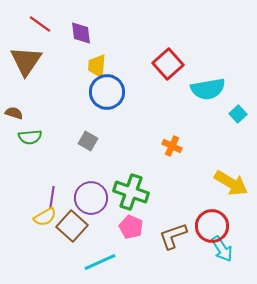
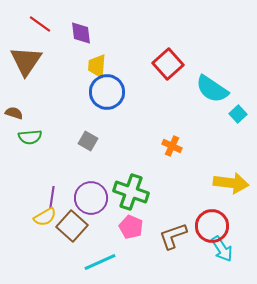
cyan semicircle: moved 4 px right; rotated 44 degrees clockwise
yellow arrow: rotated 24 degrees counterclockwise
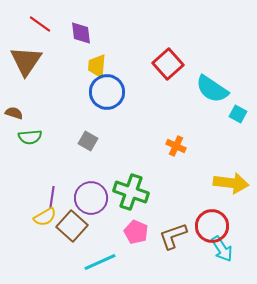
cyan square: rotated 18 degrees counterclockwise
orange cross: moved 4 px right
pink pentagon: moved 5 px right, 5 px down
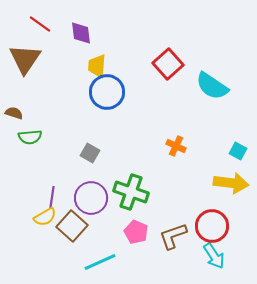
brown triangle: moved 1 px left, 2 px up
cyan semicircle: moved 3 px up
cyan square: moved 37 px down
gray square: moved 2 px right, 12 px down
cyan arrow: moved 8 px left, 7 px down
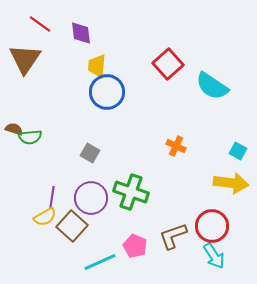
brown semicircle: moved 16 px down
pink pentagon: moved 1 px left, 14 px down
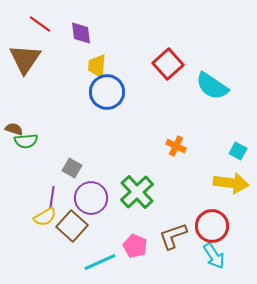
green semicircle: moved 4 px left, 4 px down
gray square: moved 18 px left, 15 px down
green cross: moved 6 px right; rotated 28 degrees clockwise
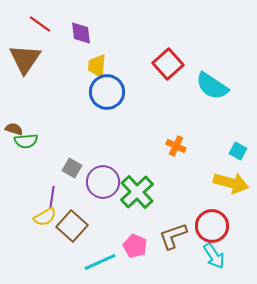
yellow arrow: rotated 8 degrees clockwise
purple circle: moved 12 px right, 16 px up
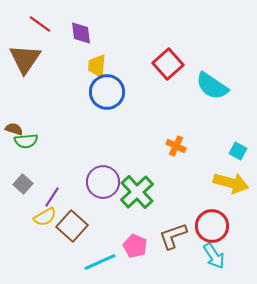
gray square: moved 49 px left, 16 px down; rotated 12 degrees clockwise
purple line: rotated 25 degrees clockwise
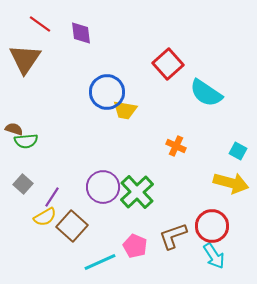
yellow trapezoid: moved 28 px right, 44 px down; rotated 85 degrees counterclockwise
cyan semicircle: moved 6 px left, 7 px down
purple circle: moved 5 px down
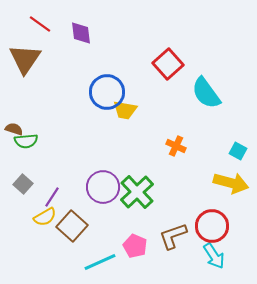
cyan semicircle: rotated 20 degrees clockwise
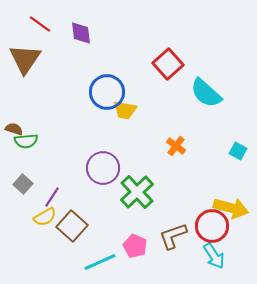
cyan semicircle: rotated 12 degrees counterclockwise
orange cross: rotated 12 degrees clockwise
yellow arrow: moved 25 px down
purple circle: moved 19 px up
